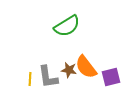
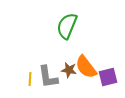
green semicircle: rotated 144 degrees clockwise
purple square: moved 3 px left
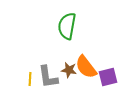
green semicircle: rotated 12 degrees counterclockwise
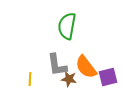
brown star: moved 9 px down
gray L-shape: moved 9 px right, 12 px up
